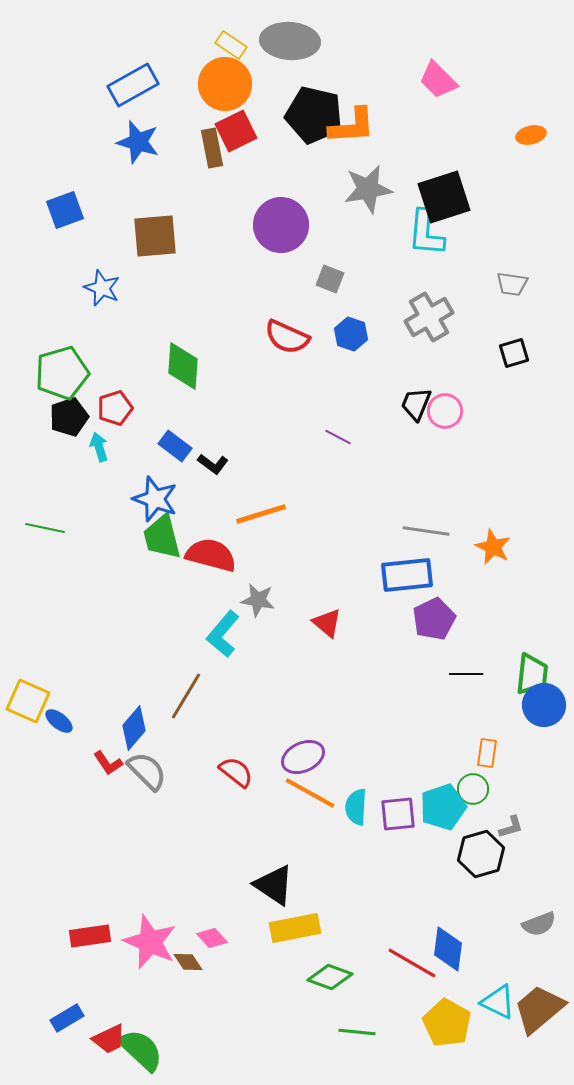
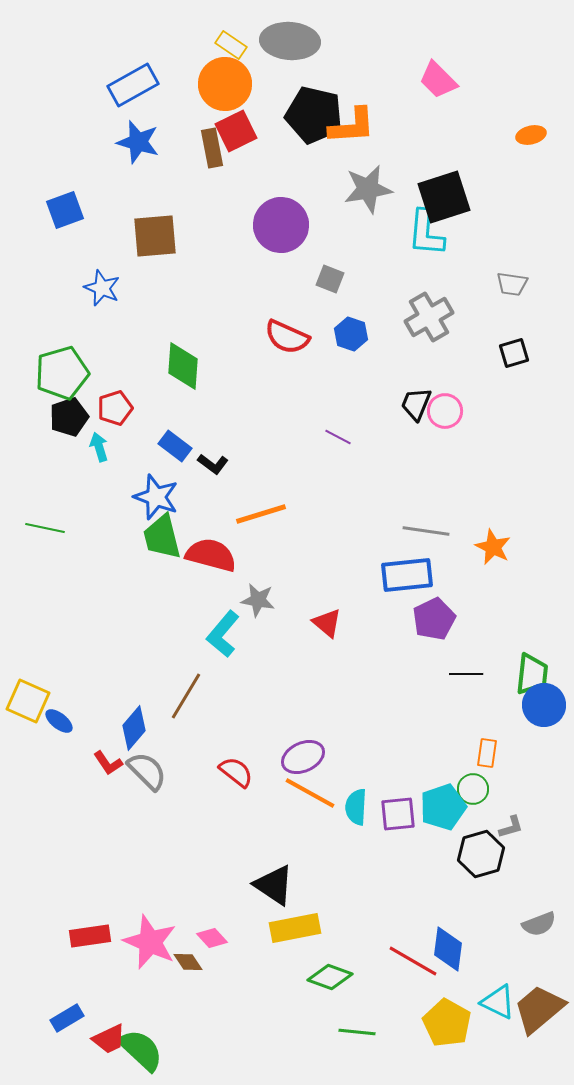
blue star at (155, 499): moved 1 px right, 2 px up
red line at (412, 963): moved 1 px right, 2 px up
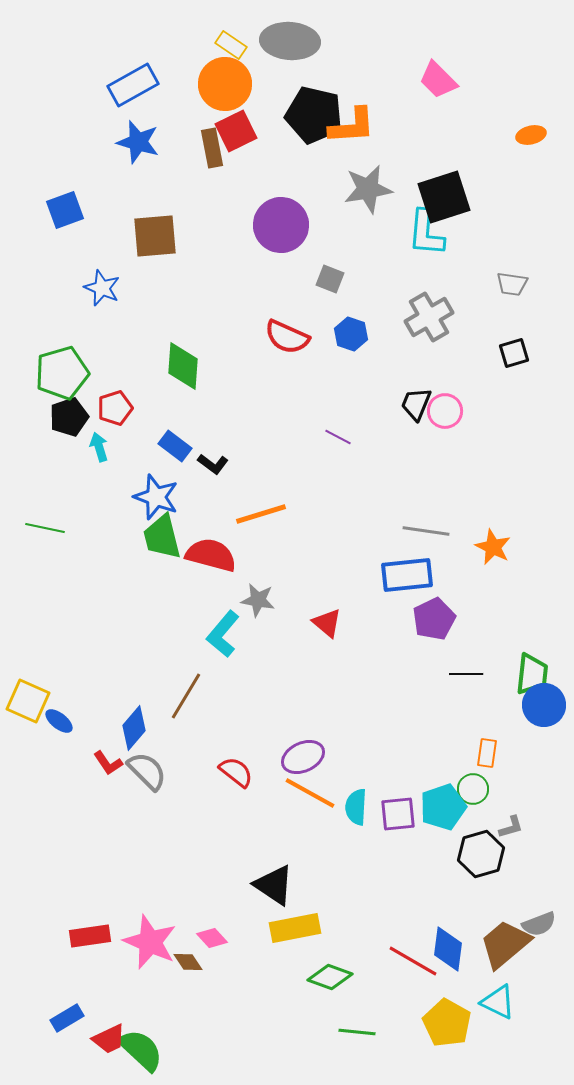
brown trapezoid at (539, 1009): moved 34 px left, 65 px up
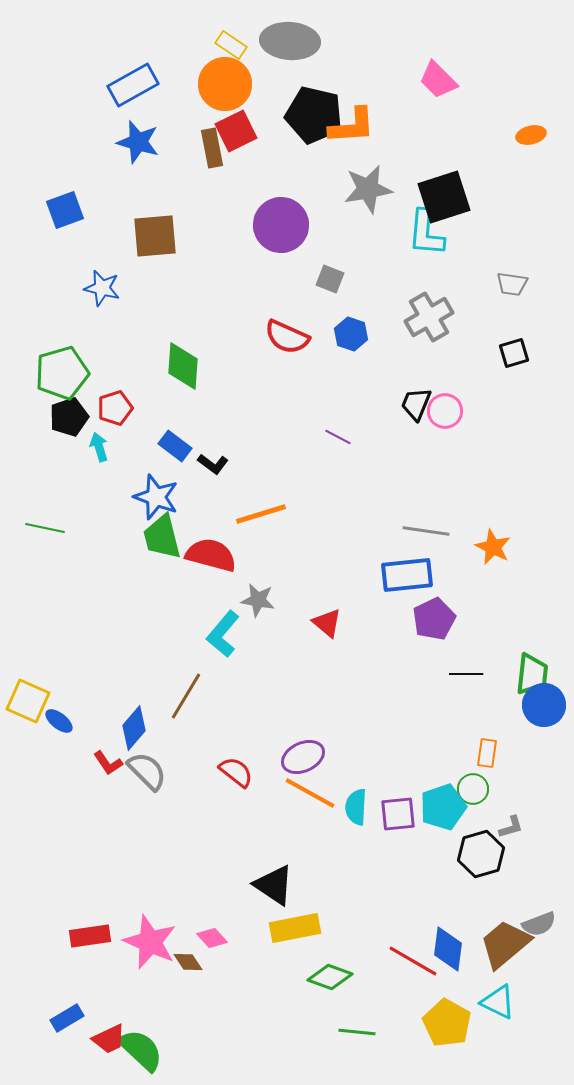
blue star at (102, 288): rotated 9 degrees counterclockwise
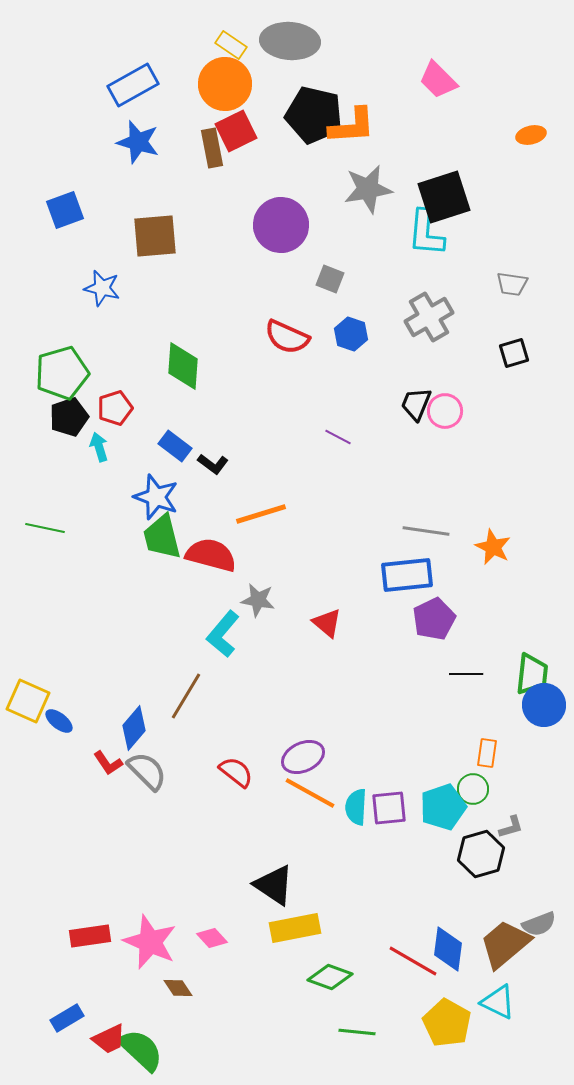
purple square at (398, 814): moved 9 px left, 6 px up
brown diamond at (188, 962): moved 10 px left, 26 px down
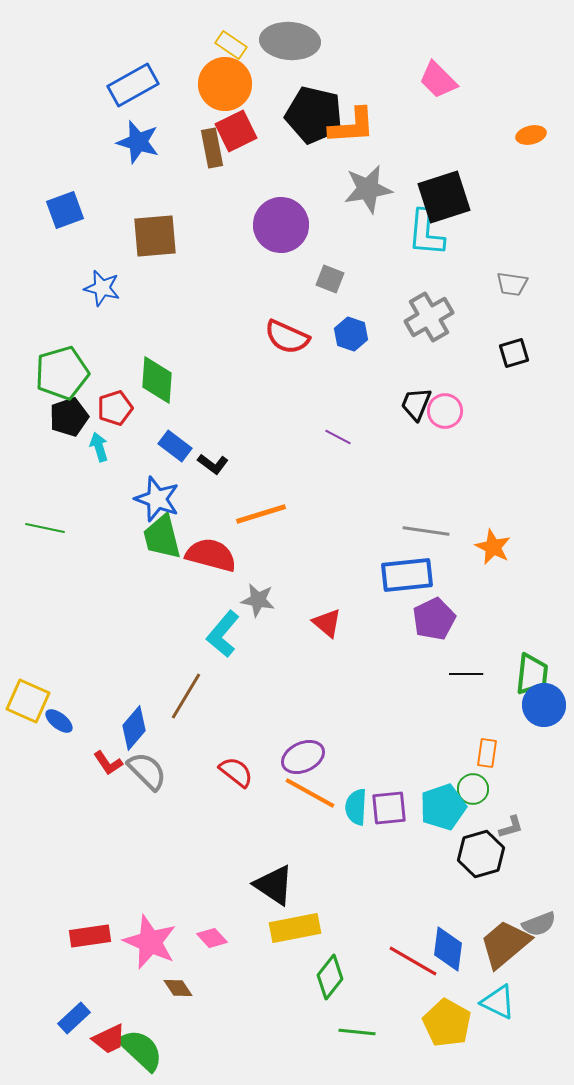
green diamond at (183, 366): moved 26 px left, 14 px down
blue star at (156, 497): moved 1 px right, 2 px down
green diamond at (330, 977): rotated 72 degrees counterclockwise
blue rectangle at (67, 1018): moved 7 px right; rotated 12 degrees counterclockwise
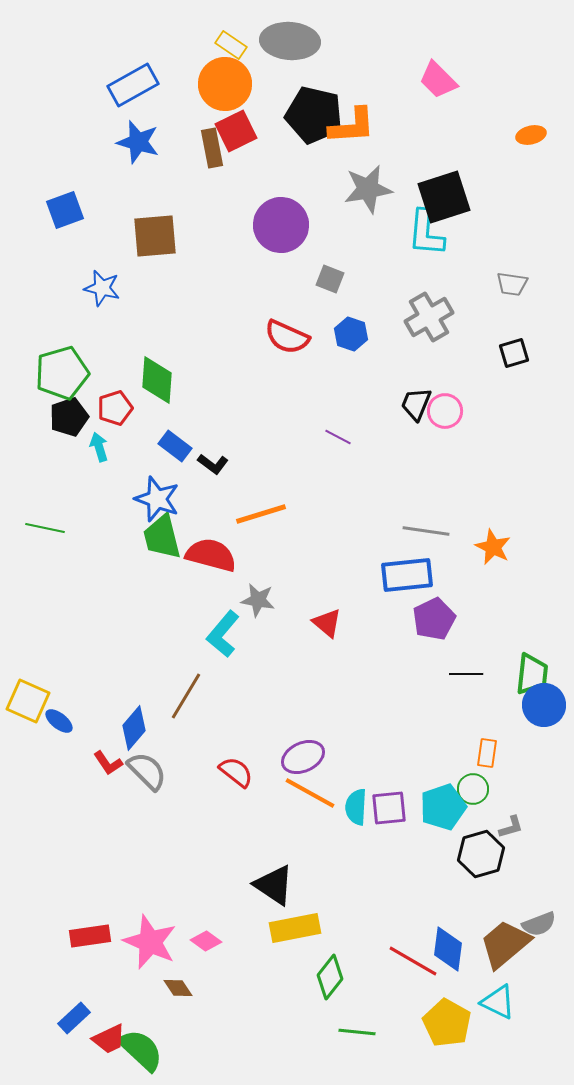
pink diamond at (212, 938): moved 6 px left, 3 px down; rotated 12 degrees counterclockwise
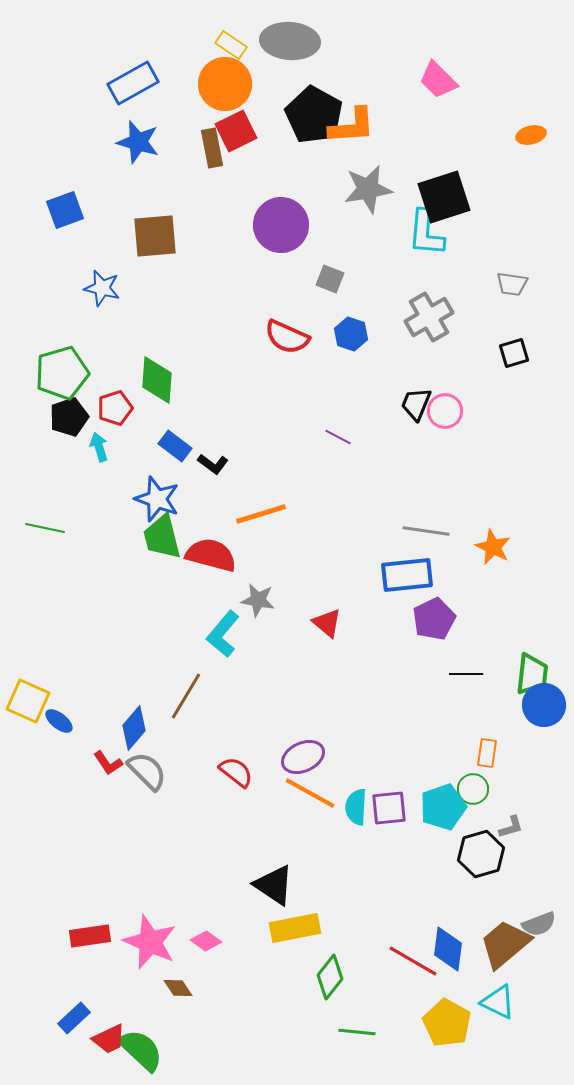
blue rectangle at (133, 85): moved 2 px up
black pentagon at (314, 115): rotated 16 degrees clockwise
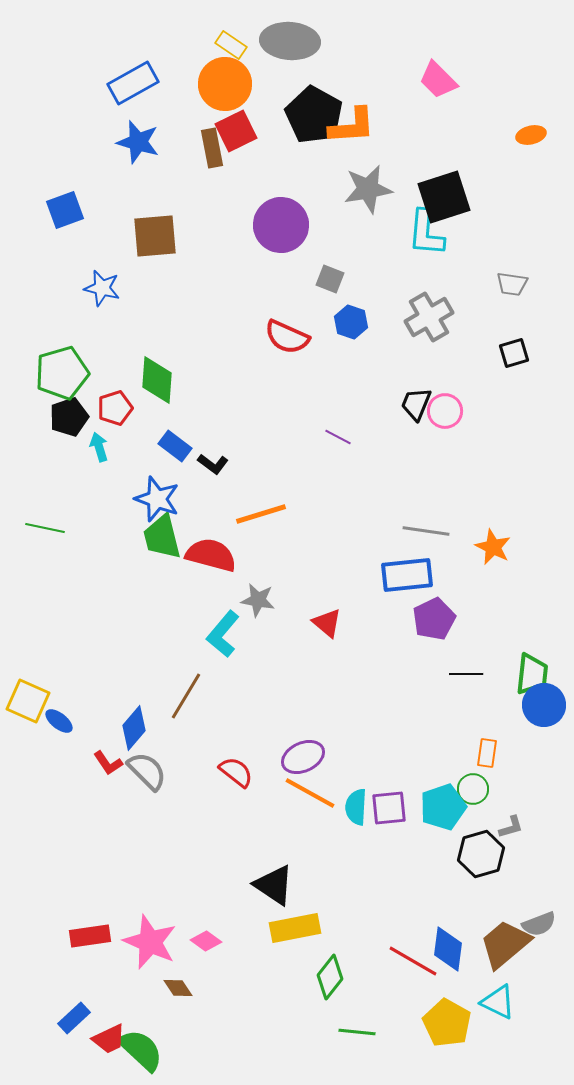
blue hexagon at (351, 334): moved 12 px up
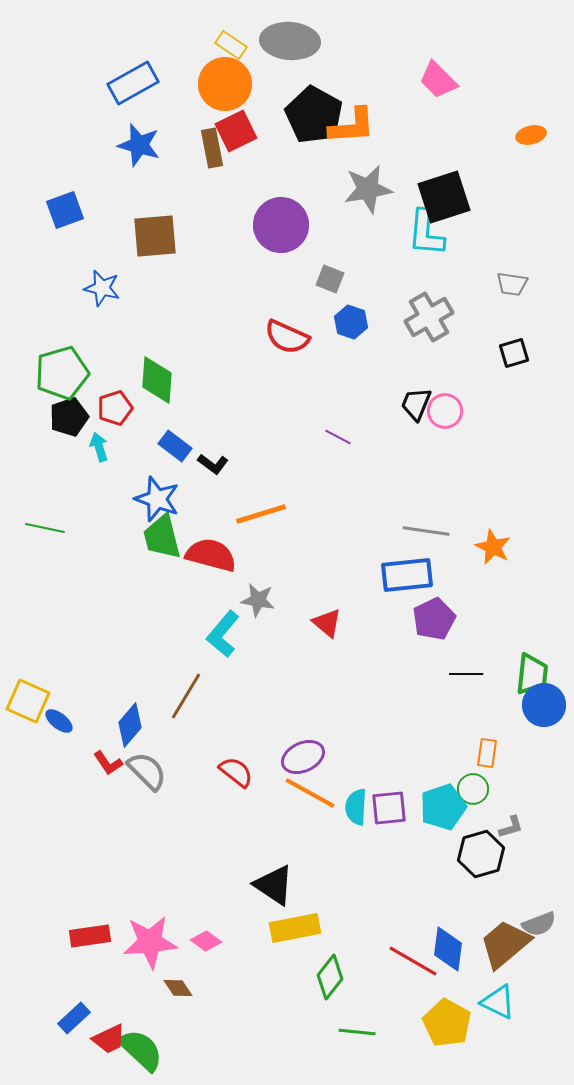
blue star at (138, 142): moved 1 px right, 3 px down
blue diamond at (134, 728): moved 4 px left, 3 px up
pink star at (150, 942): rotated 28 degrees counterclockwise
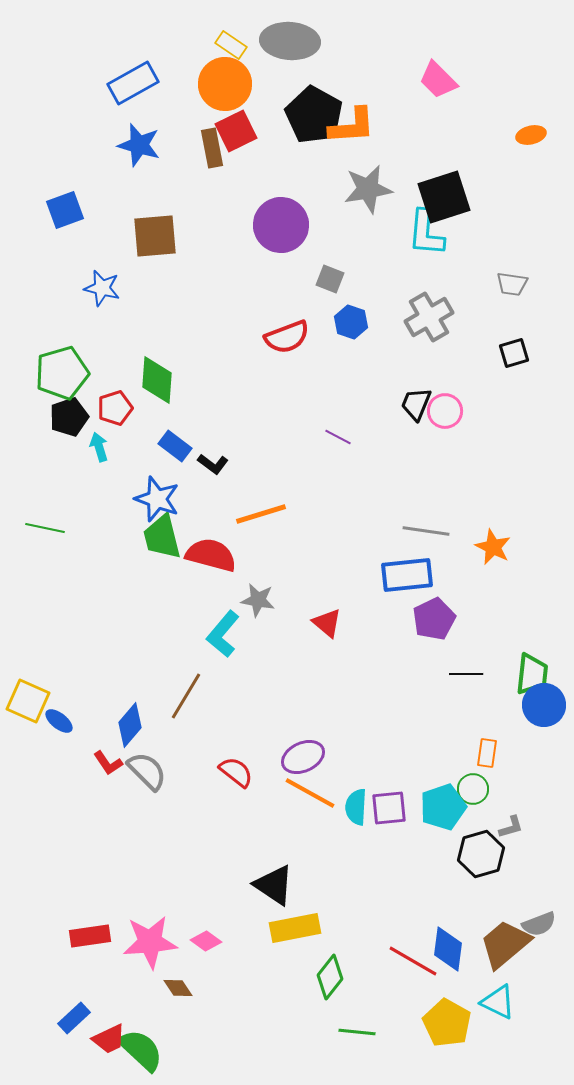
red semicircle at (287, 337): rotated 45 degrees counterclockwise
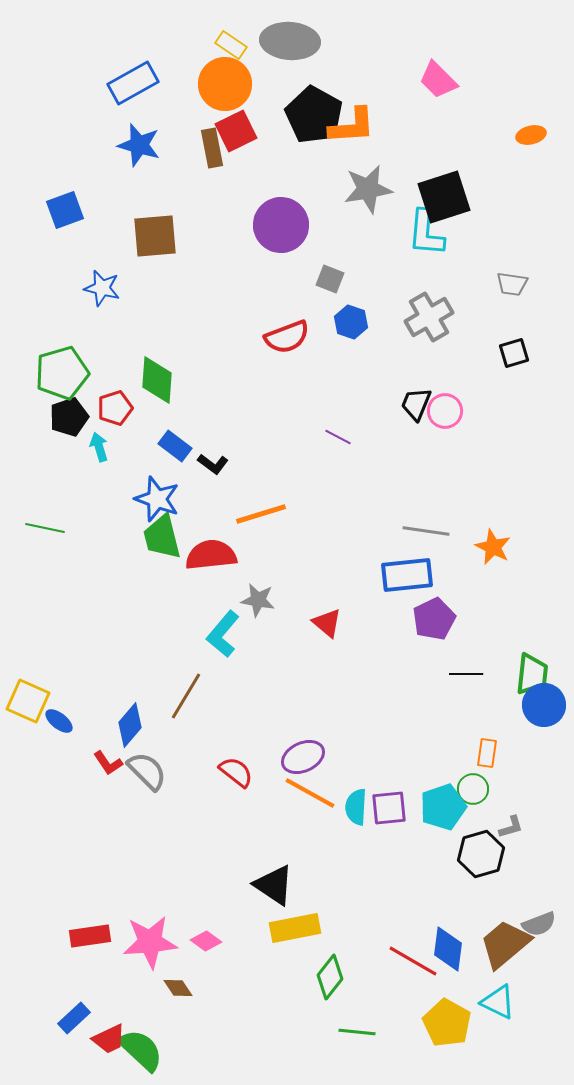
red semicircle at (211, 555): rotated 21 degrees counterclockwise
